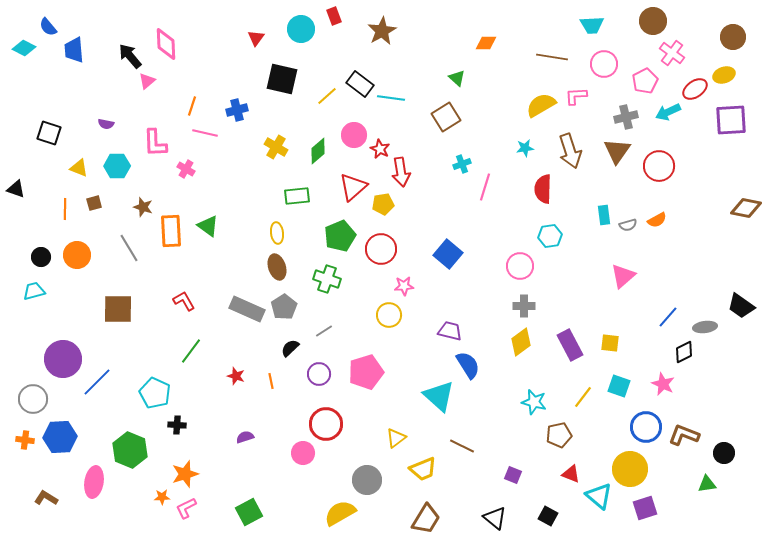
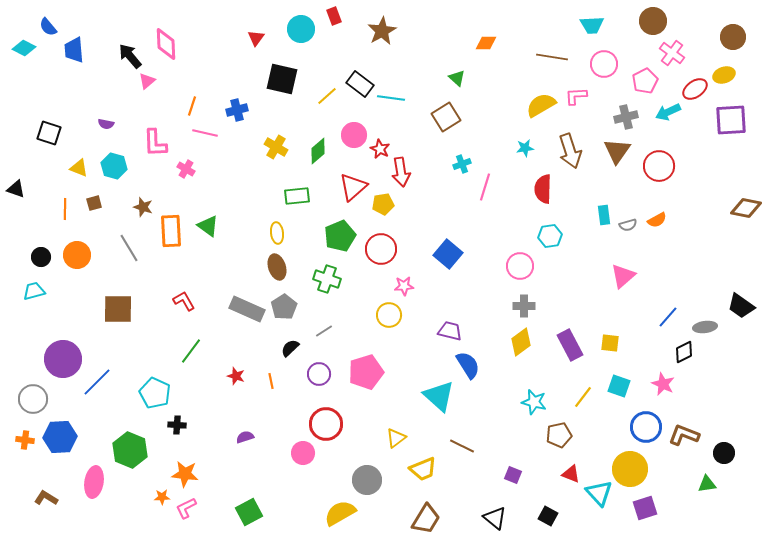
cyan hexagon at (117, 166): moved 3 px left; rotated 15 degrees clockwise
orange star at (185, 474): rotated 24 degrees clockwise
cyan triangle at (599, 496): moved 3 px up; rotated 8 degrees clockwise
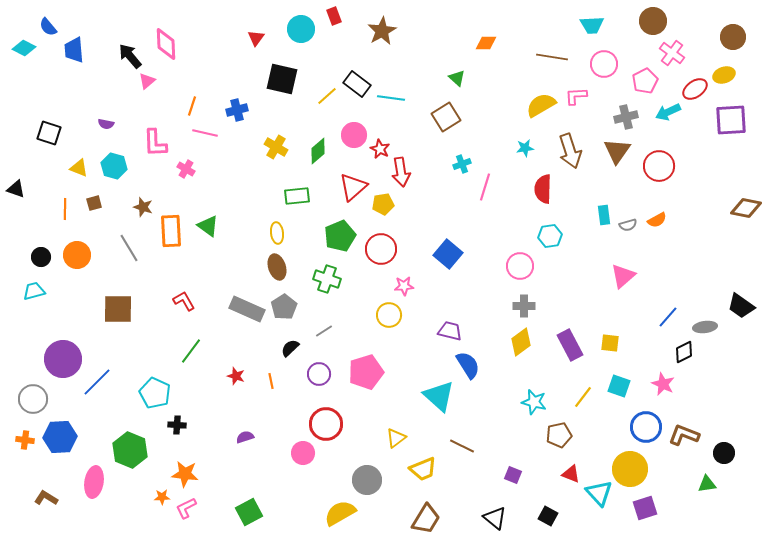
black rectangle at (360, 84): moved 3 px left
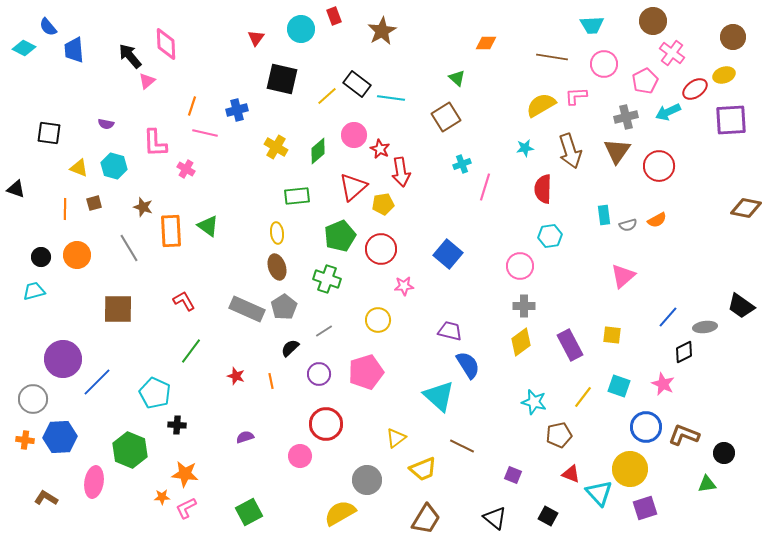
black square at (49, 133): rotated 10 degrees counterclockwise
yellow circle at (389, 315): moved 11 px left, 5 px down
yellow square at (610, 343): moved 2 px right, 8 px up
pink circle at (303, 453): moved 3 px left, 3 px down
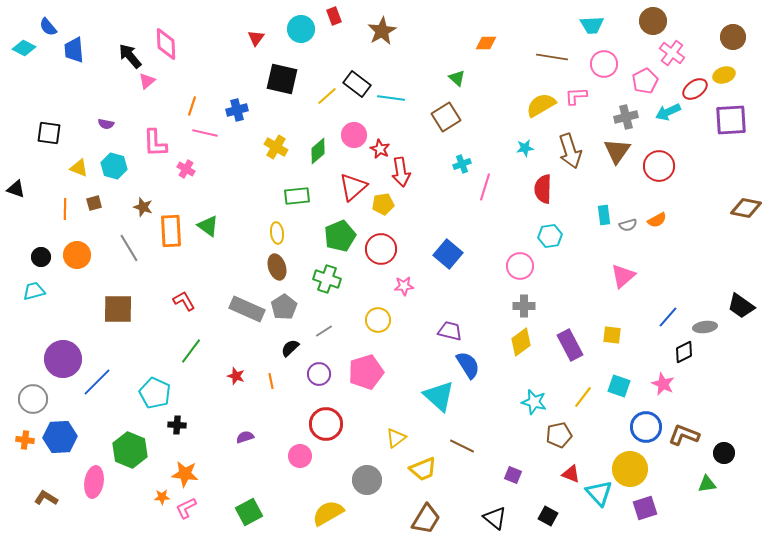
yellow semicircle at (340, 513): moved 12 px left
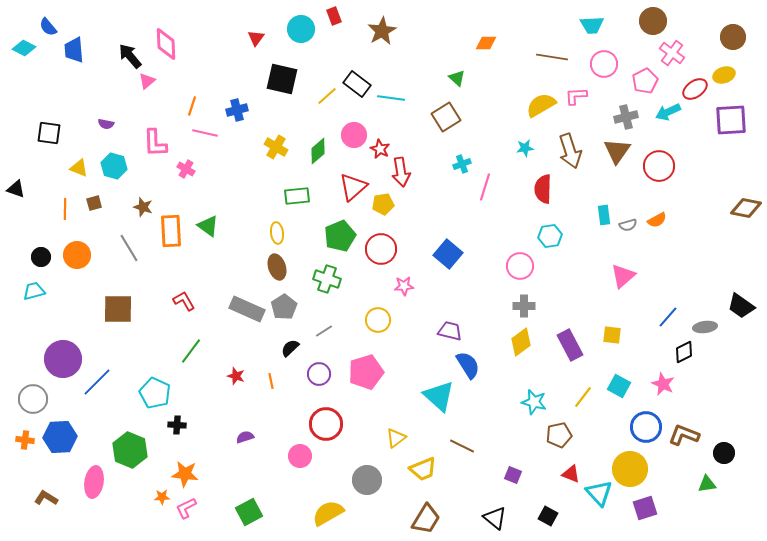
cyan square at (619, 386): rotated 10 degrees clockwise
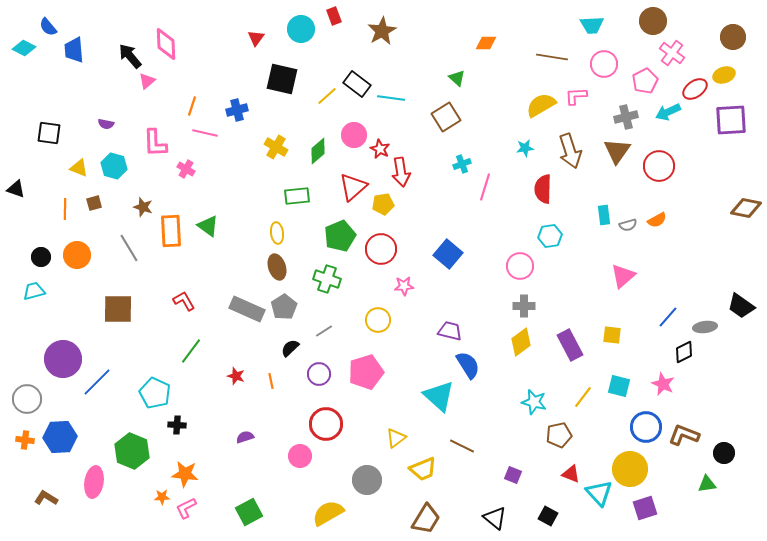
cyan square at (619, 386): rotated 15 degrees counterclockwise
gray circle at (33, 399): moved 6 px left
green hexagon at (130, 450): moved 2 px right, 1 px down
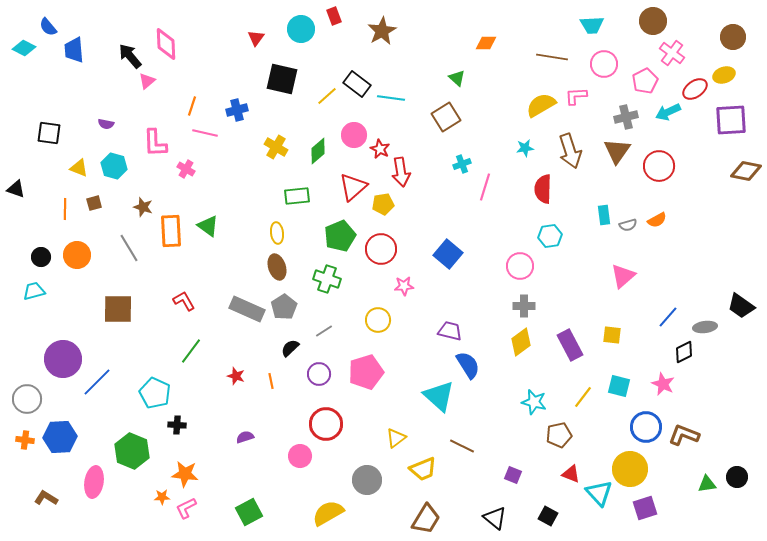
brown diamond at (746, 208): moved 37 px up
black circle at (724, 453): moved 13 px right, 24 px down
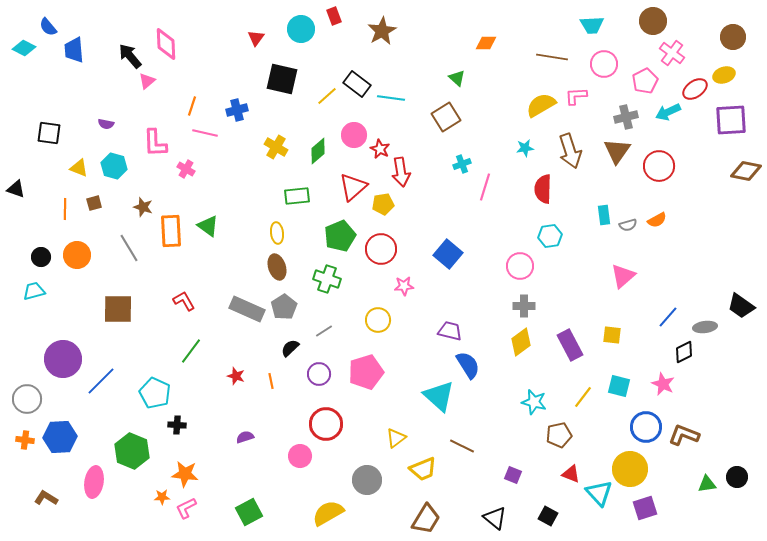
blue line at (97, 382): moved 4 px right, 1 px up
